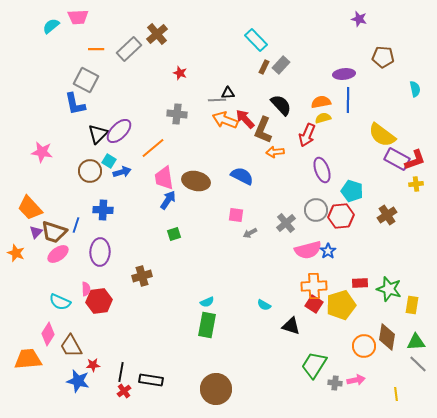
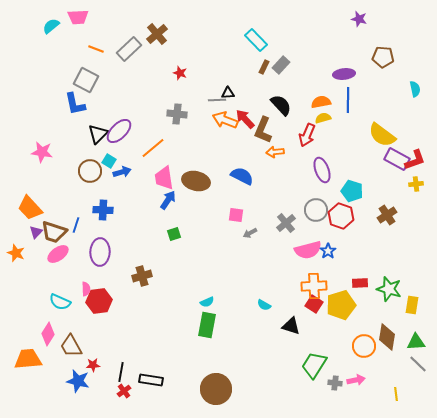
orange line at (96, 49): rotated 21 degrees clockwise
red hexagon at (341, 216): rotated 25 degrees clockwise
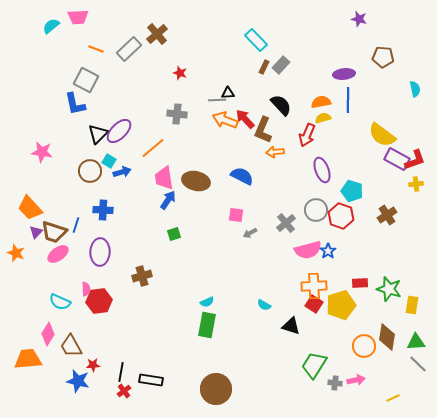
yellow line at (396, 394): moved 3 px left, 4 px down; rotated 72 degrees clockwise
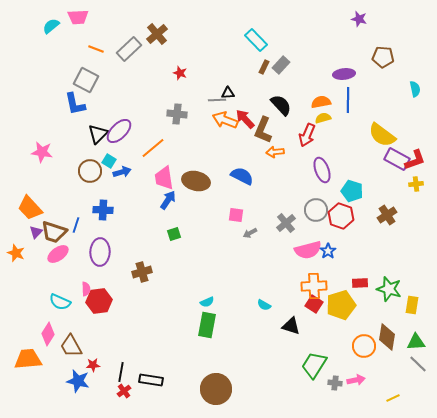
brown cross at (142, 276): moved 4 px up
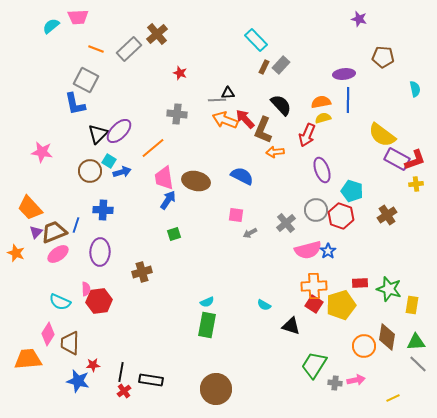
brown trapezoid at (54, 232): rotated 140 degrees clockwise
brown trapezoid at (71, 346): moved 1 px left, 3 px up; rotated 30 degrees clockwise
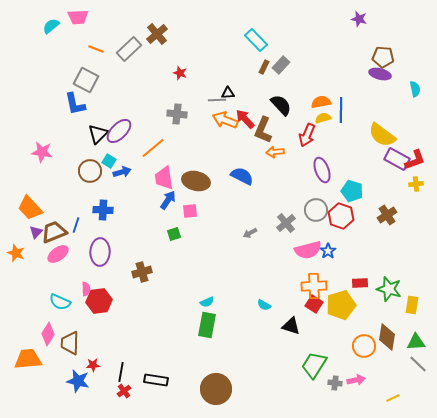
purple ellipse at (344, 74): moved 36 px right; rotated 20 degrees clockwise
blue line at (348, 100): moved 7 px left, 10 px down
pink square at (236, 215): moved 46 px left, 4 px up; rotated 14 degrees counterclockwise
black rectangle at (151, 380): moved 5 px right
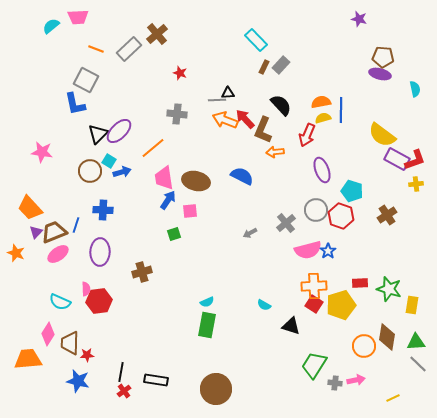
red star at (93, 365): moved 6 px left, 10 px up
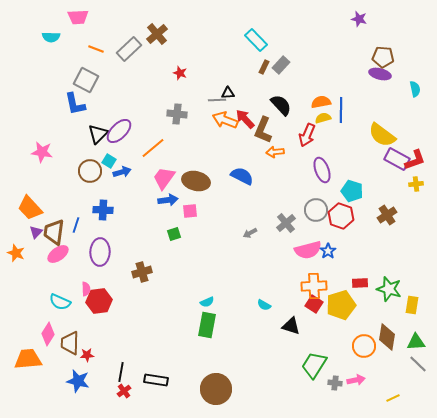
cyan semicircle at (51, 26): moved 11 px down; rotated 138 degrees counterclockwise
pink trapezoid at (164, 178): rotated 45 degrees clockwise
blue arrow at (168, 200): rotated 48 degrees clockwise
brown trapezoid at (54, 232): rotated 60 degrees counterclockwise
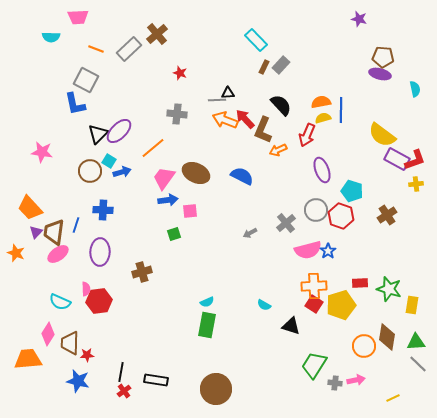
orange arrow at (275, 152): moved 3 px right, 2 px up; rotated 18 degrees counterclockwise
brown ellipse at (196, 181): moved 8 px up; rotated 12 degrees clockwise
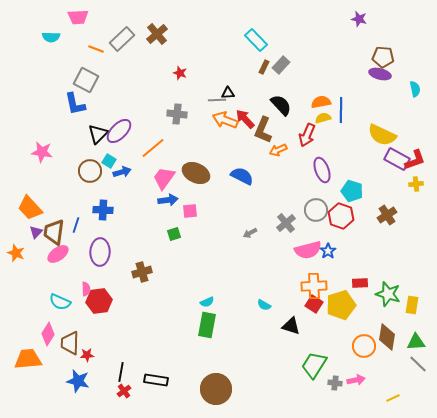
gray rectangle at (129, 49): moved 7 px left, 10 px up
yellow semicircle at (382, 135): rotated 12 degrees counterclockwise
green star at (389, 289): moved 1 px left, 5 px down
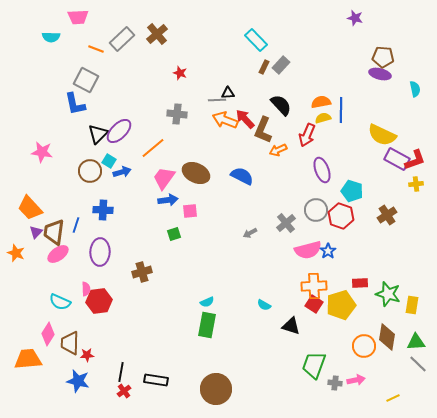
purple star at (359, 19): moved 4 px left, 1 px up
green trapezoid at (314, 365): rotated 12 degrees counterclockwise
